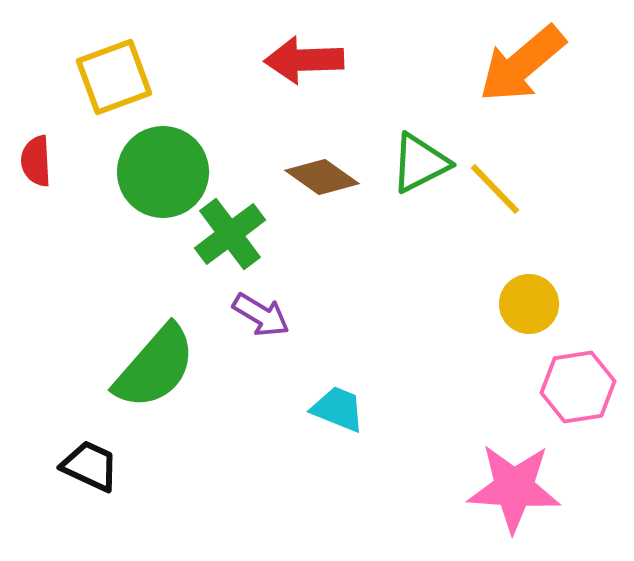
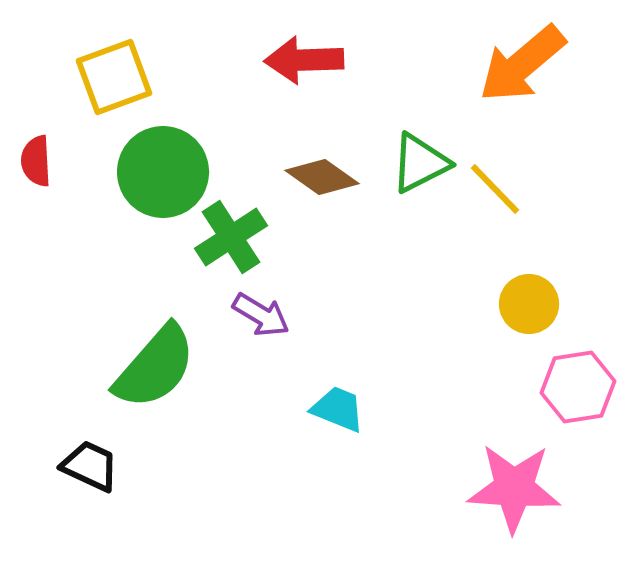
green cross: moved 1 px right, 3 px down; rotated 4 degrees clockwise
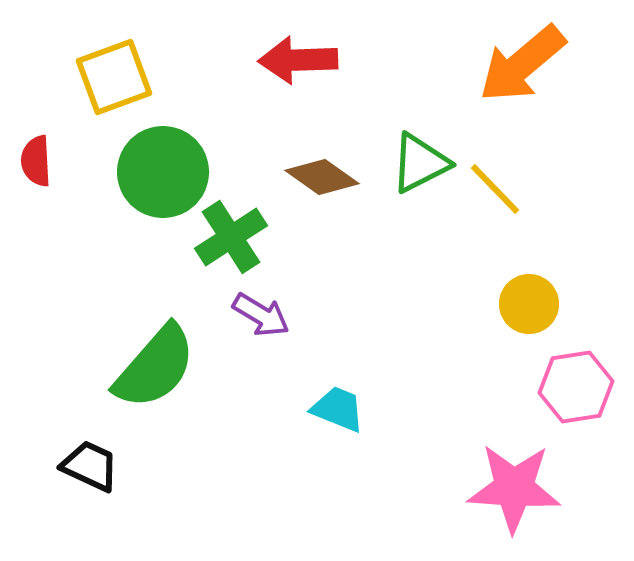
red arrow: moved 6 px left
pink hexagon: moved 2 px left
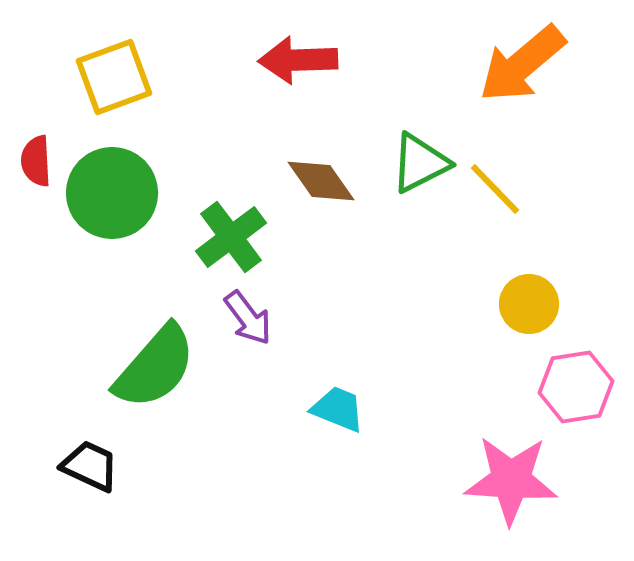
green circle: moved 51 px left, 21 px down
brown diamond: moved 1 px left, 4 px down; rotated 20 degrees clockwise
green cross: rotated 4 degrees counterclockwise
purple arrow: moved 13 px left, 3 px down; rotated 22 degrees clockwise
pink star: moved 3 px left, 8 px up
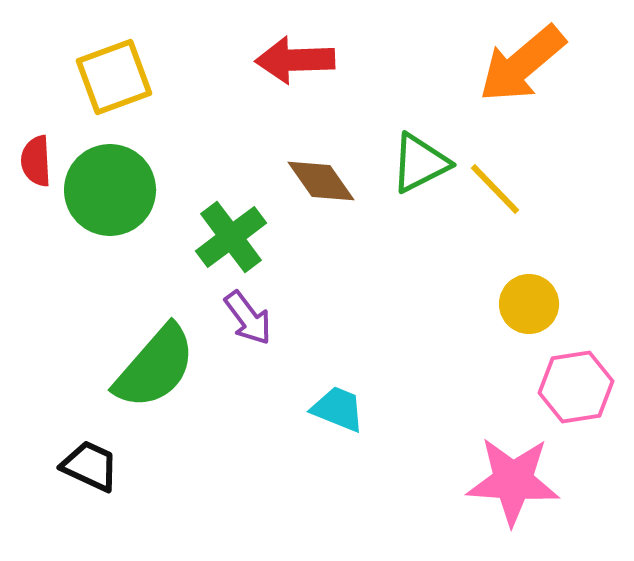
red arrow: moved 3 px left
green circle: moved 2 px left, 3 px up
pink star: moved 2 px right, 1 px down
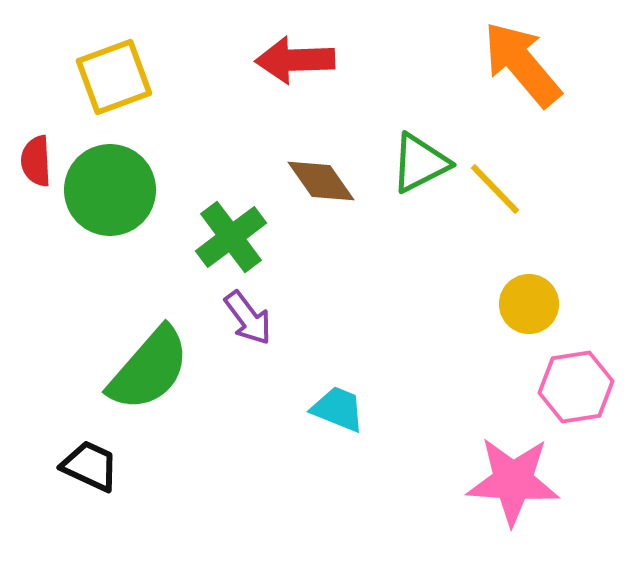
orange arrow: rotated 90 degrees clockwise
green semicircle: moved 6 px left, 2 px down
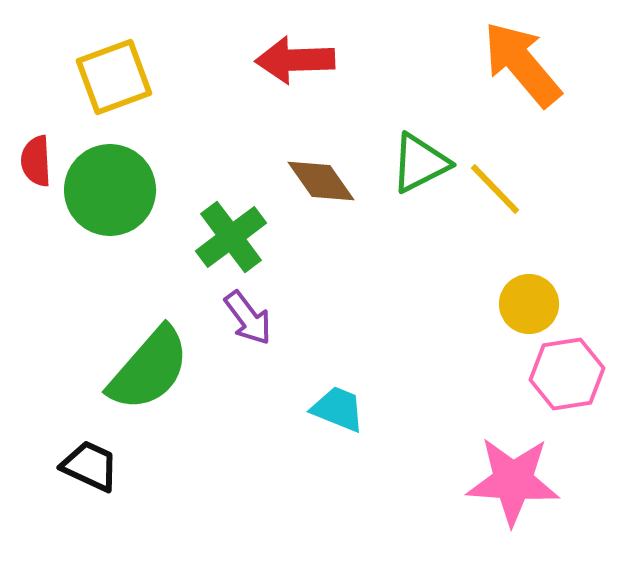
pink hexagon: moved 9 px left, 13 px up
